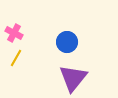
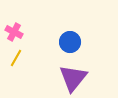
pink cross: moved 1 px up
blue circle: moved 3 px right
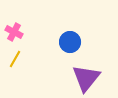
yellow line: moved 1 px left, 1 px down
purple triangle: moved 13 px right
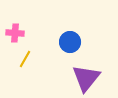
pink cross: moved 1 px right, 1 px down; rotated 24 degrees counterclockwise
yellow line: moved 10 px right
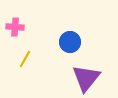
pink cross: moved 6 px up
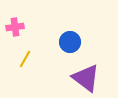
pink cross: rotated 12 degrees counterclockwise
purple triangle: rotated 32 degrees counterclockwise
